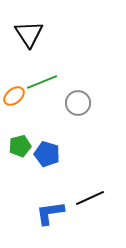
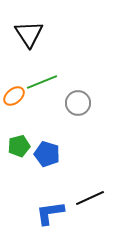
green pentagon: moved 1 px left
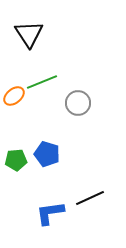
green pentagon: moved 3 px left, 14 px down; rotated 10 degrees clockwise
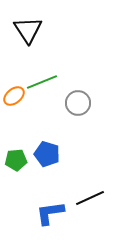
black triangle: moved 1 px left, 4 px up
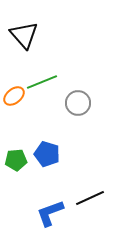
black triangle: moved 4 px left, 5 px down; rotated 8 degrees counterclockwise
blue L-shape: rotated 12 degrees counterclockwise
